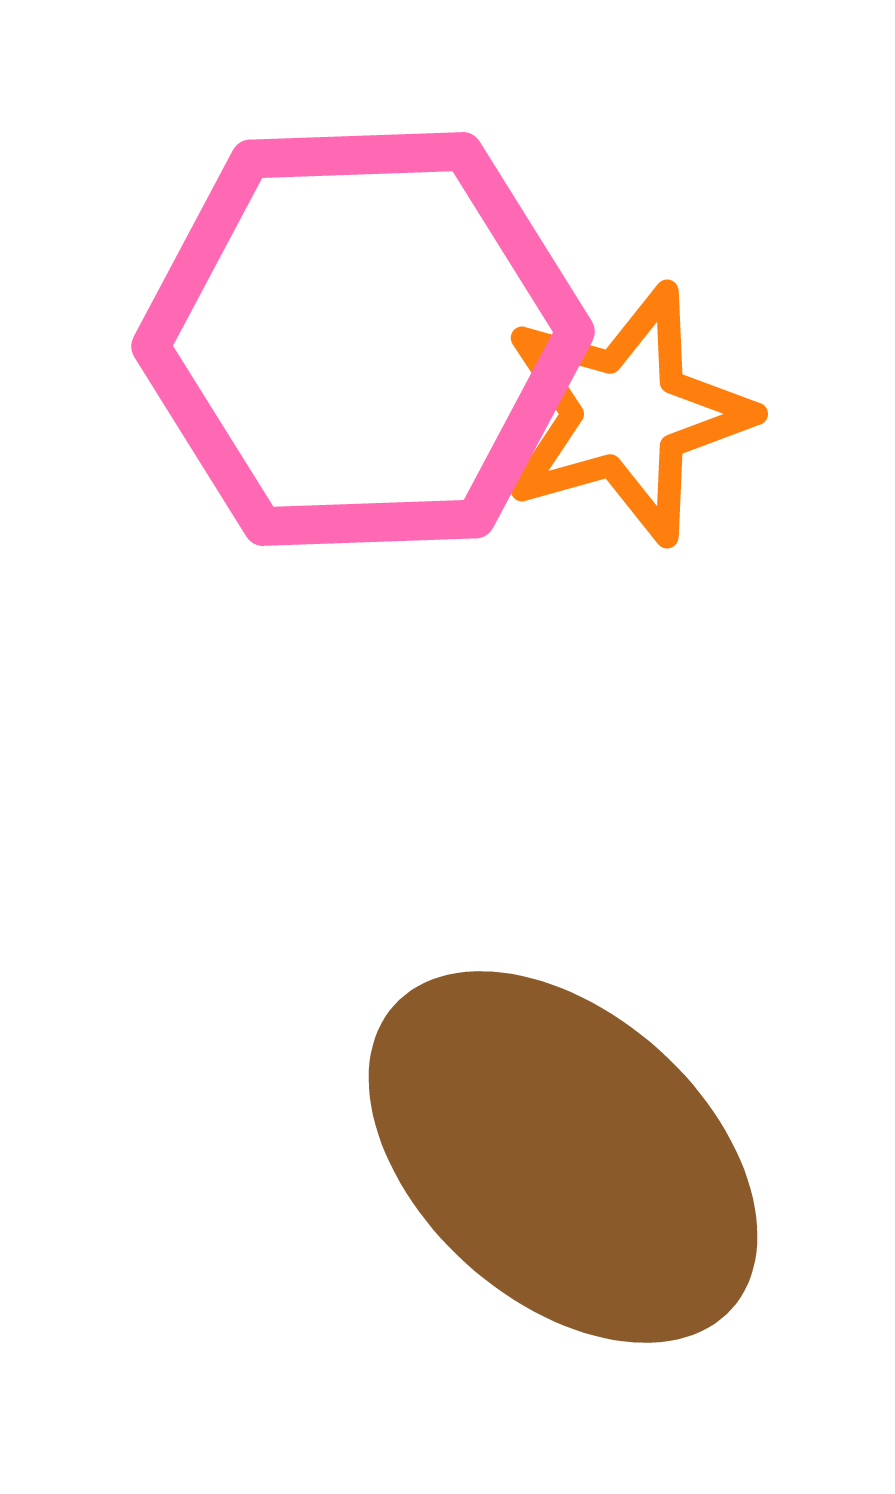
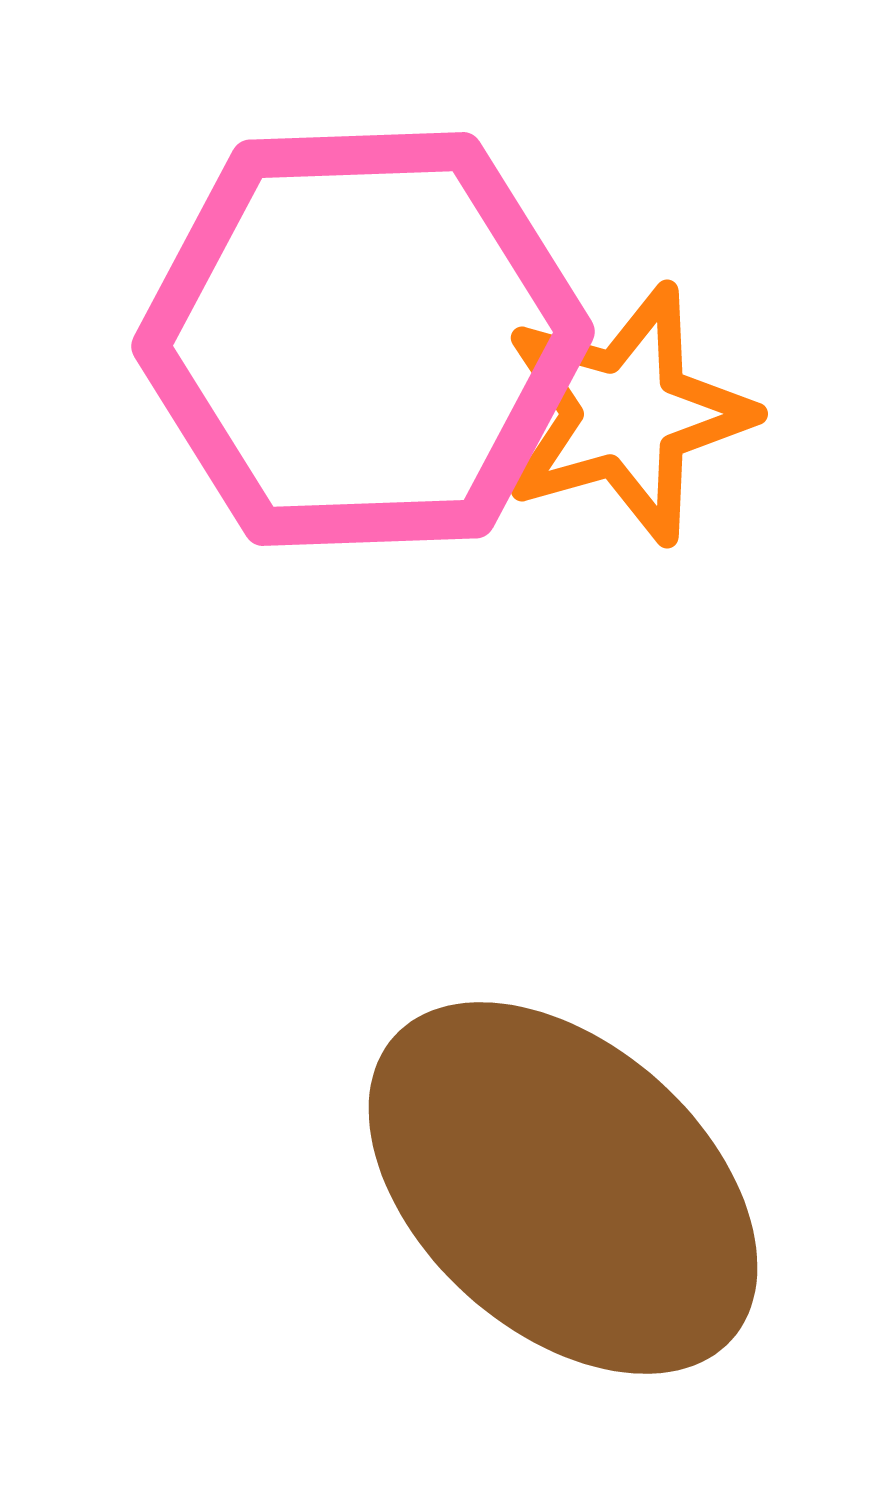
brown ellipse: moved 31 px down
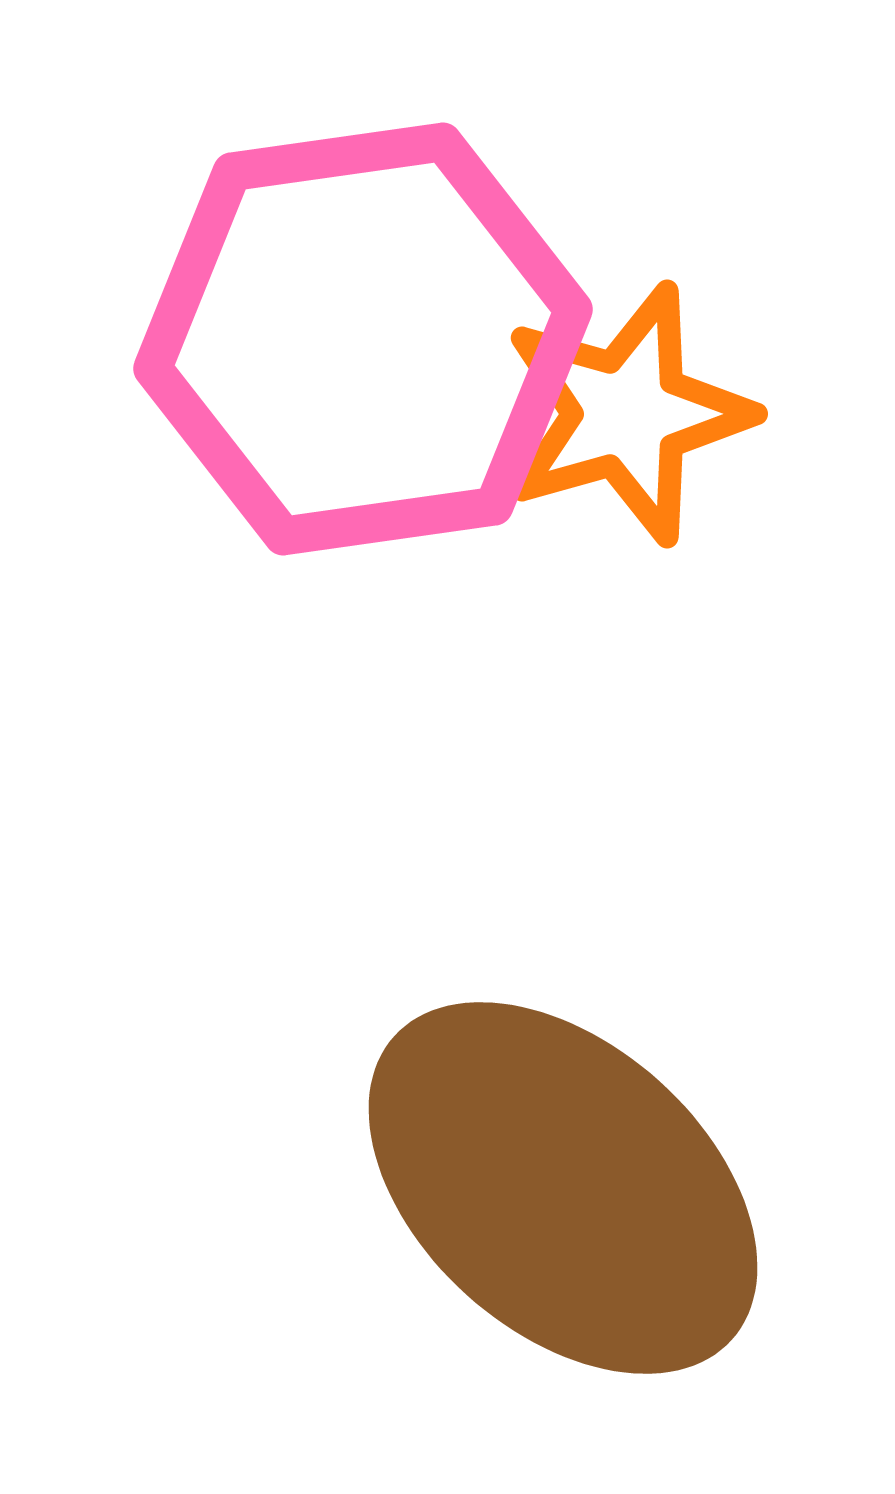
pink hexagon: rotated 6 degrees counterclockwise
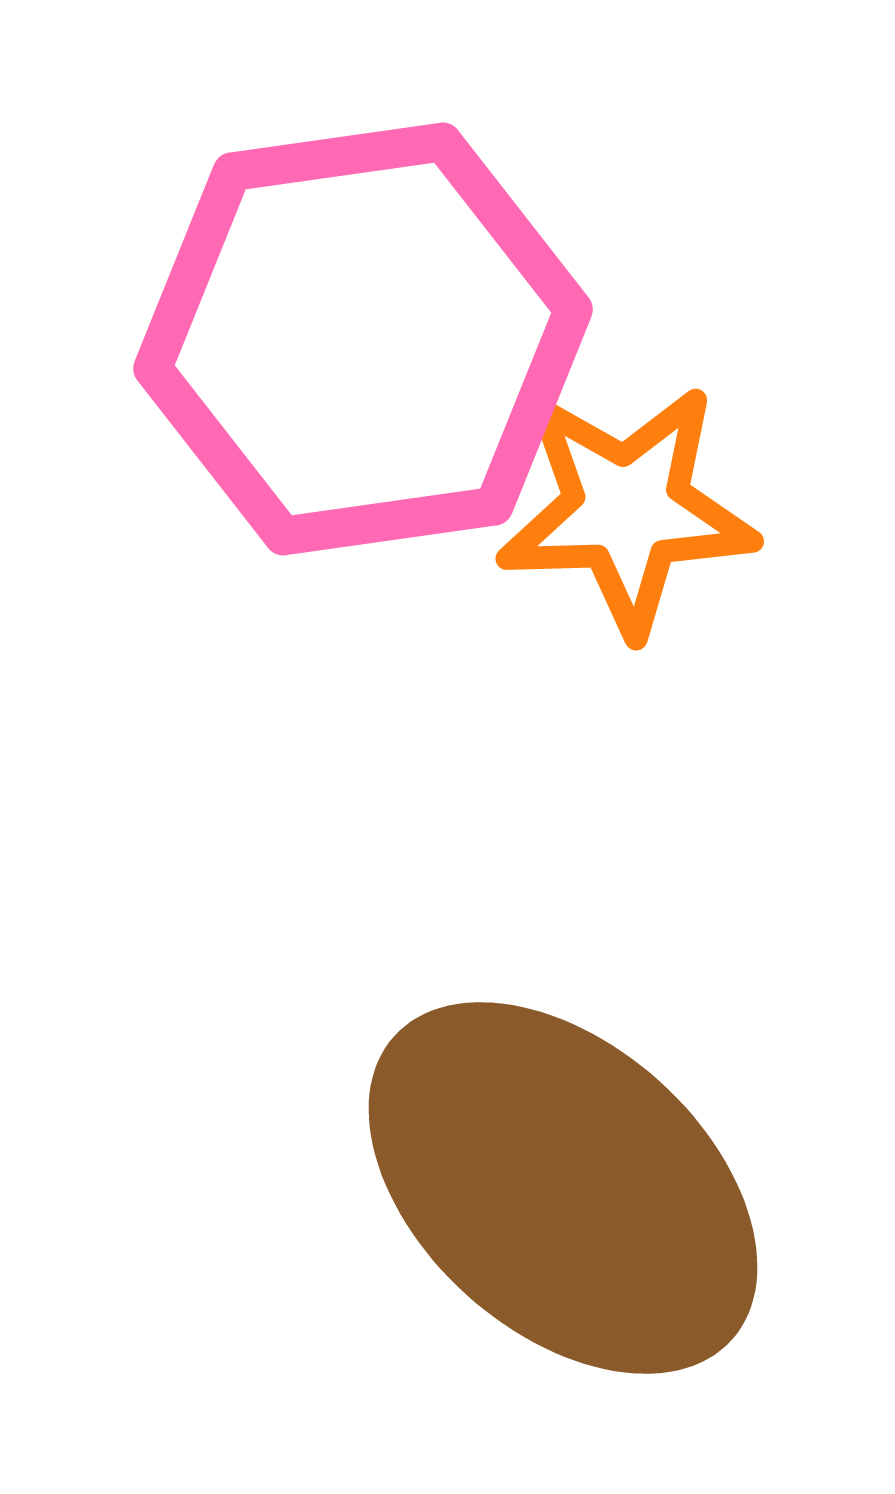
orange star: moved 96 px down; rotated 14 degrees clockwise
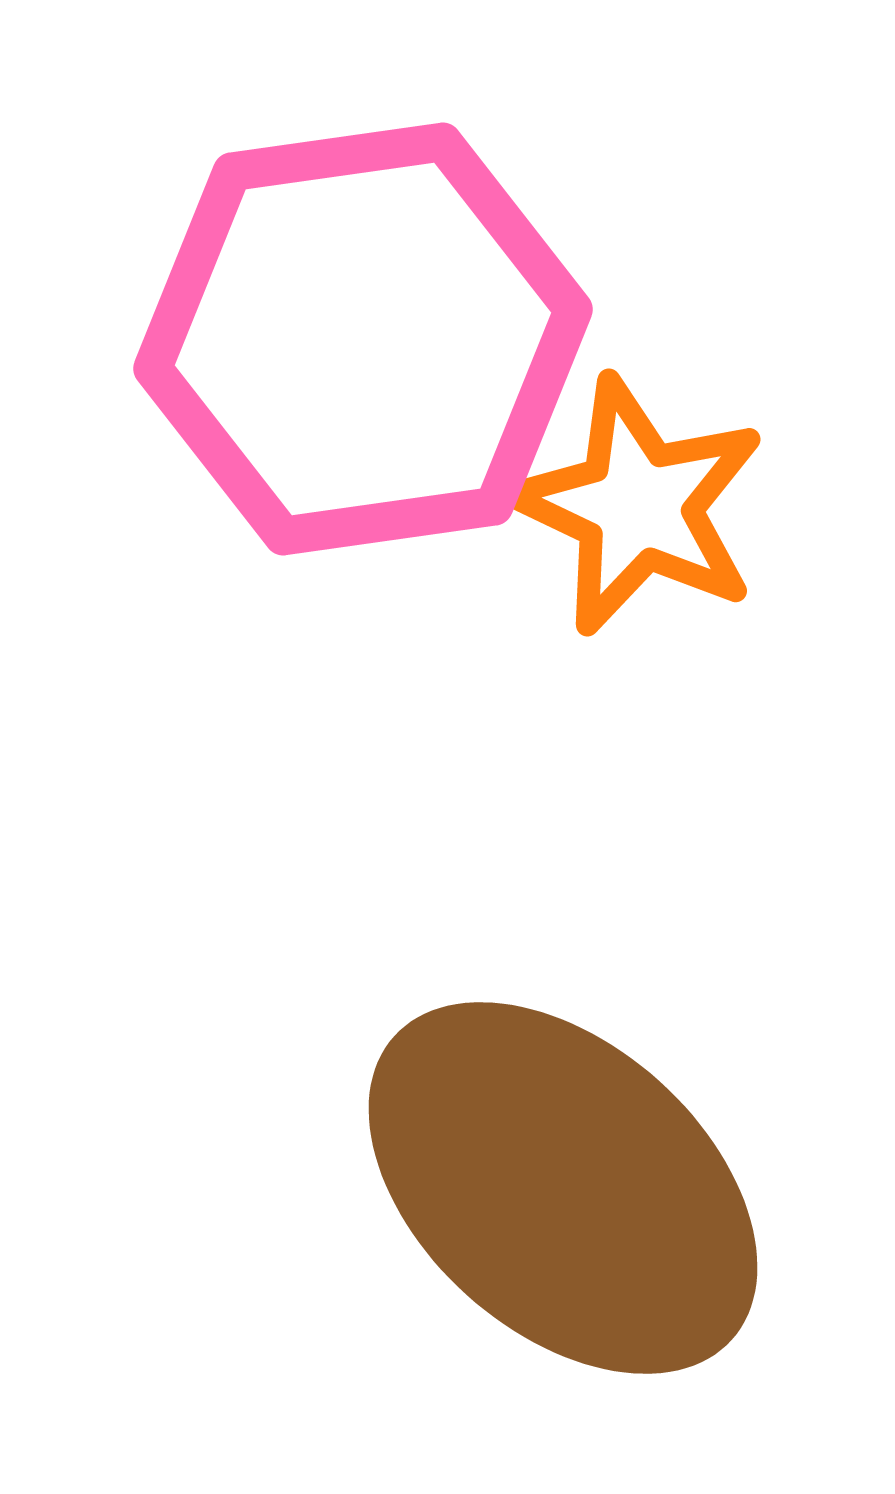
orange star: moved 11 px right, 4 px up; rotated 27 degrees clockwise
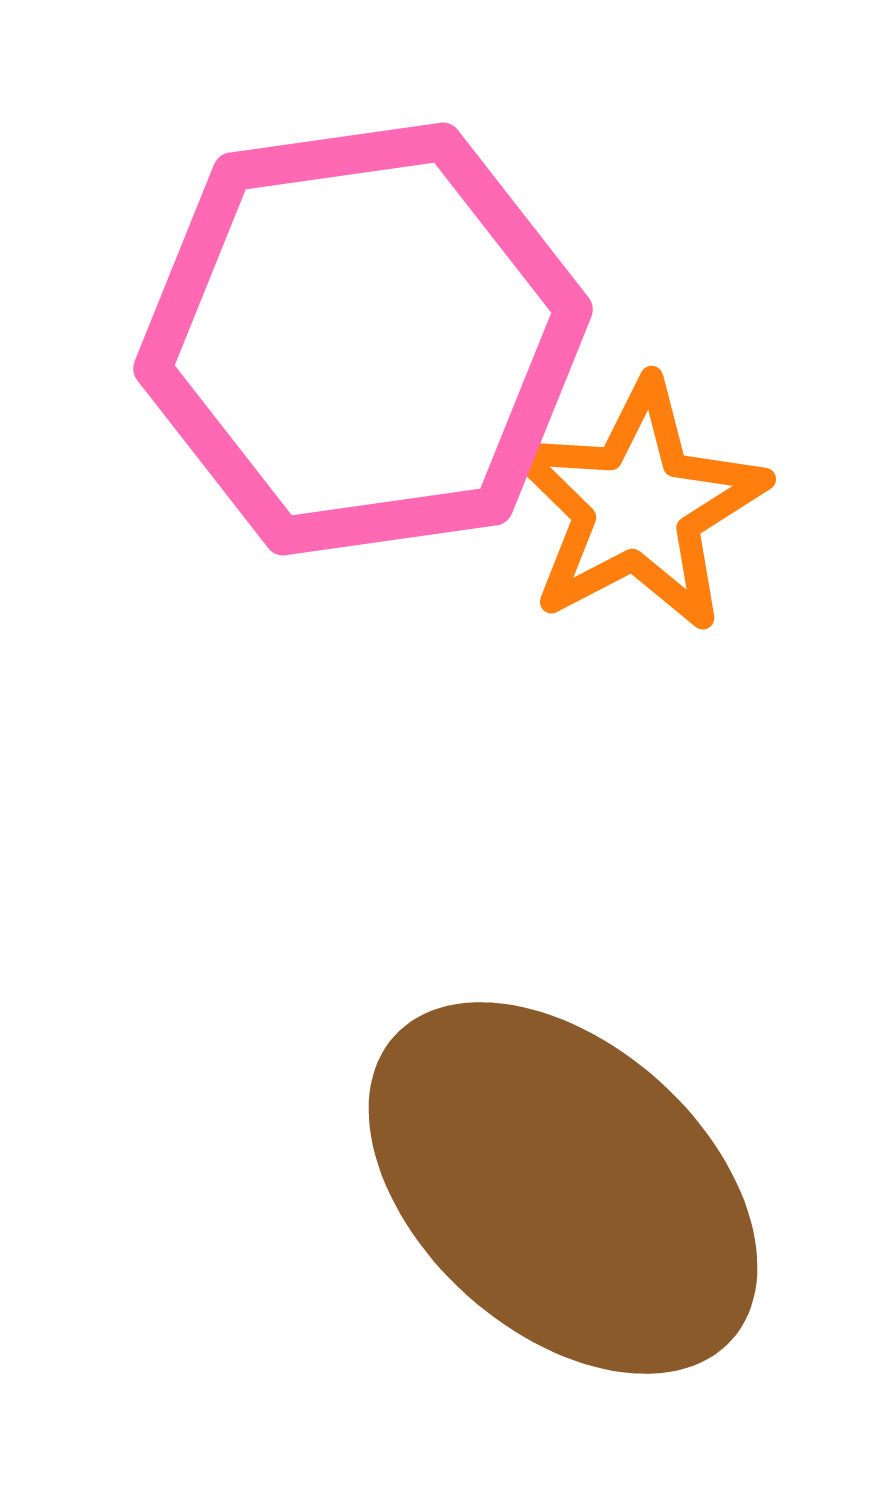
orange star: rotated 19 degrees clockwise
